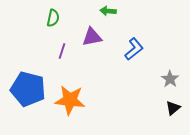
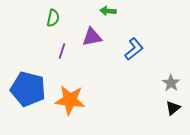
gray star: moved 1 px right, 4 px down
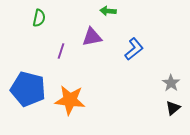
green semicircle: moved 14 px left
purple line: moved 1 px left
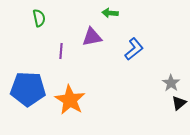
green arrow: moved 2 px right, 2 px down
green semicircle: rotated 24 degrees counterclockwise
purple line: rotated 14 degrees counterclockwise
blue pentagon: rotated 12 degrees counterclockwise
orange star: rotated 24 degrees clockwise
black triangle: moved 6 px right, 5 px up
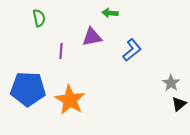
blue L-shape: moved 2 px left, 1 px down
black triangle: moved 1 px down
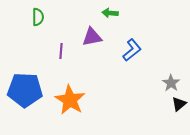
green semicircle: moved 1 px left, 1 px up; rotated 12 degrees clockwise
blue pentagon: moved 3 px left, 1 px down
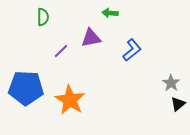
green semicircle: moved 5 px right
purple triangle: moved 1 px left, 1 px down
purple line: rotated 42 degrees clockwise
blue pentagon: moved 1 px right, 2 px up
black triangle: moved 1 px left
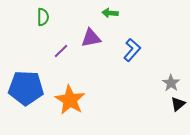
blue L-shape: rotated 10 degrees counterclockwise
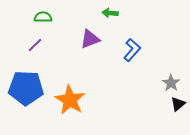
green semicircle: rotated 90 degrees counterclockwise
purple triangle: moved 1 px left, 1 px down; rotated 10 degrees counterclockwise
purple line: moved 26 px left, 6 px up
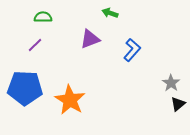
green arrow: rotated 14 degrees clockwise
blue pentagon: moved 1 px left
